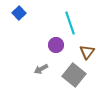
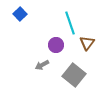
blue square: moved 1 px right, 1 px down
brown triangle: moved 9 px up
gray arrow: moved 1 px right, 4 px up
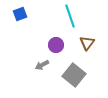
blue square: rotated 24 degrees clockwise
cyan line: moved 7 px up
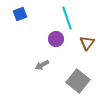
cyan line: moved 3 px left, 2 px down
purple circle: moved 6 px up
gray square: moved 4 px right, 6 px down
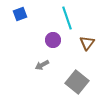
purple circle: moved 3 px left, 1 px down
gray square: moved 1 px left, 1 px down
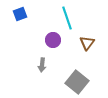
gray arrow: rotated 56 degrees counterclockwise
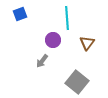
cyan line: rotated 15 degrees clockwise
gray arrow: moved 4 px up; rotated 32 degrees clockwise
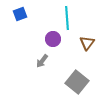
purple circle: moved 1 px up
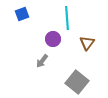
blue square: moved 2 px right
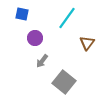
blue square: rotated 32 degrees clockwise
cyan line: rotated 40 degrees clockwise
purple circle: moved 18 px left, 1 px up
gray square: moved 13 px left
